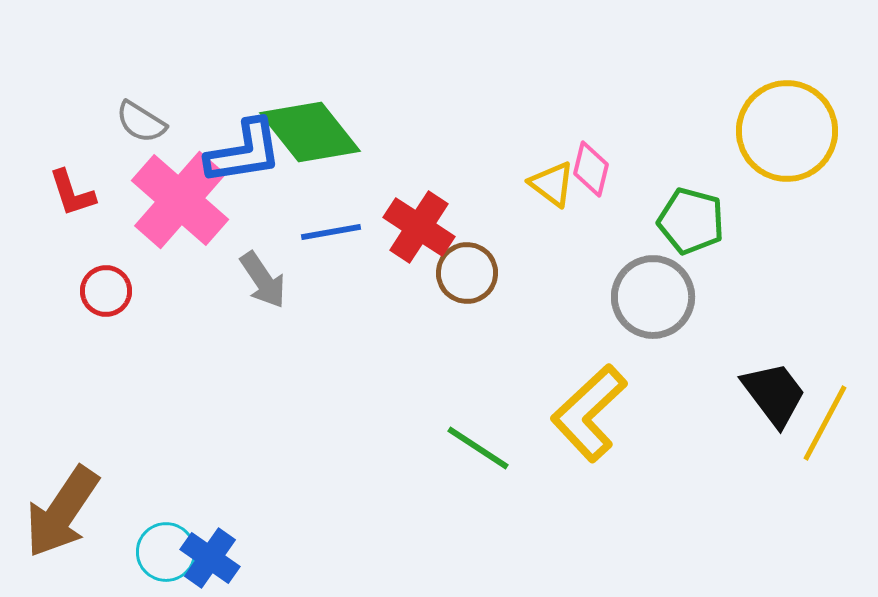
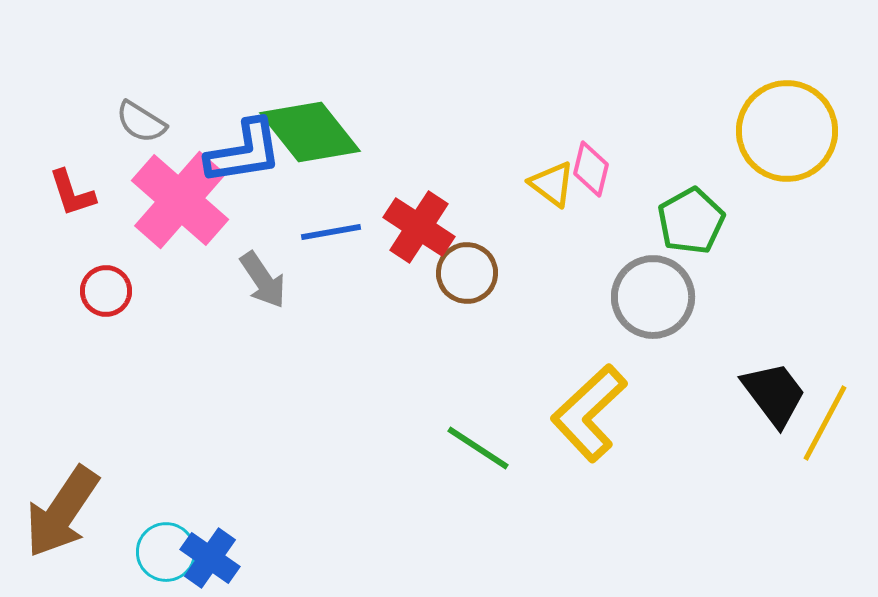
green pentagon: rotated 28 degrees clockwise
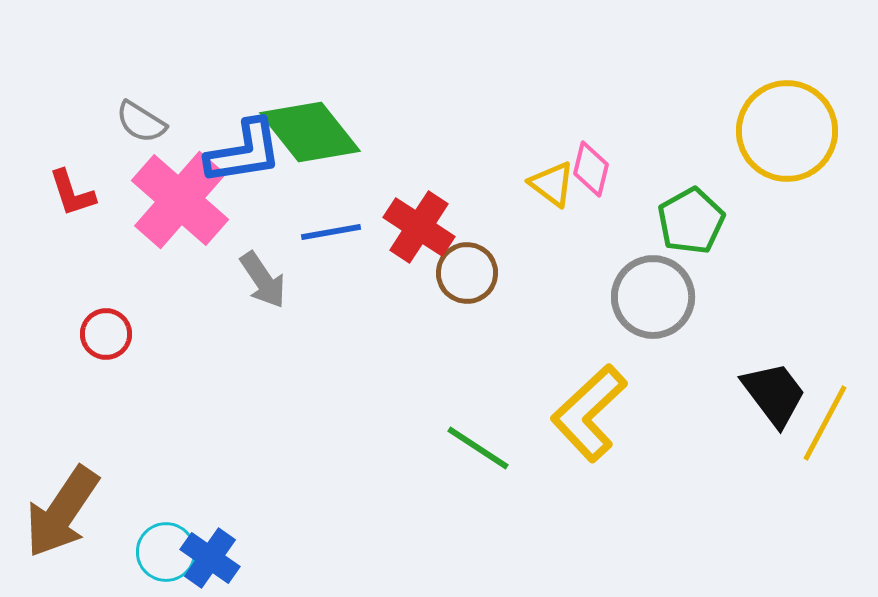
red circle: moved 43 px down
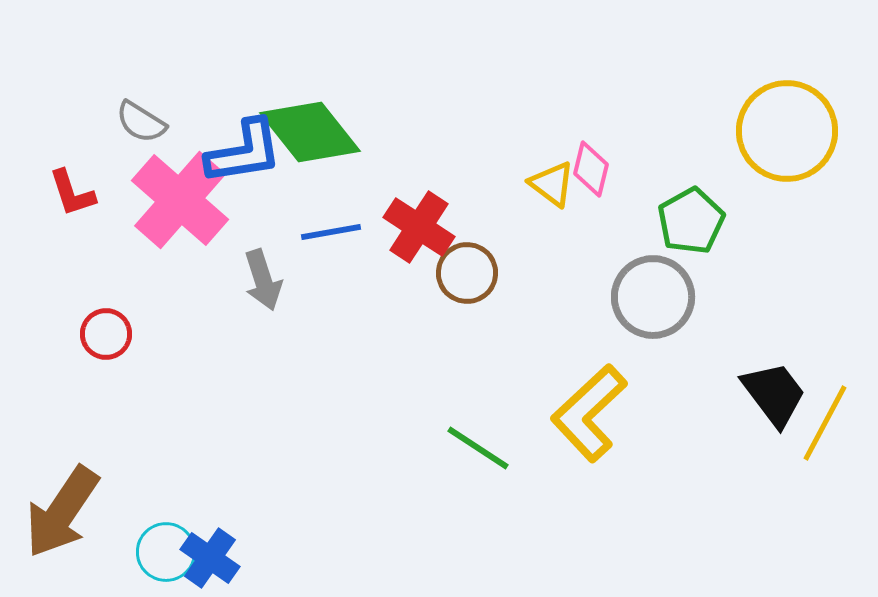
gray arrow: rotated 16 degrees clockwise
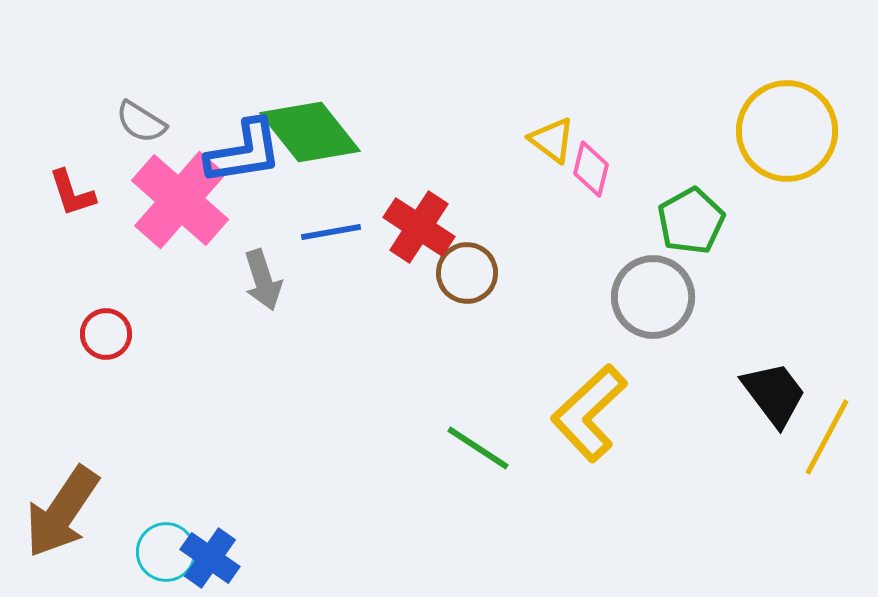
yellow triangle: moved 44 px up
yellow line: moved 2 px right, 14 px down
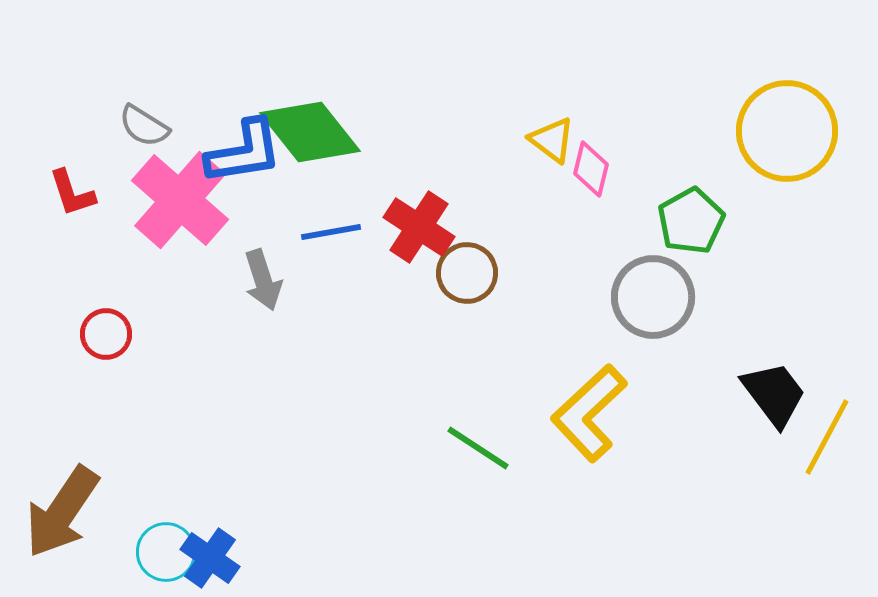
gray semicircle: moved 3 px right, 4 px down
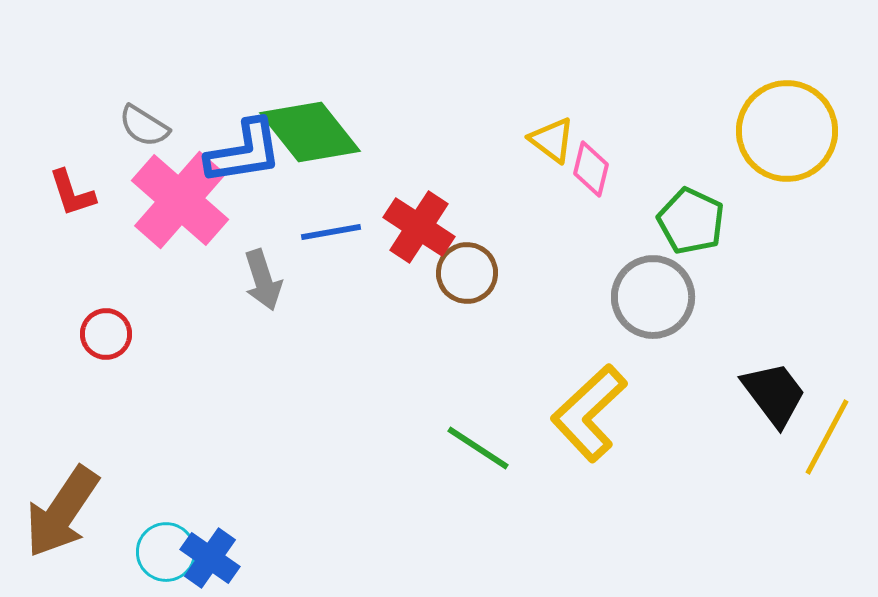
green pentagon: rotated 18 degrees counterclockwise
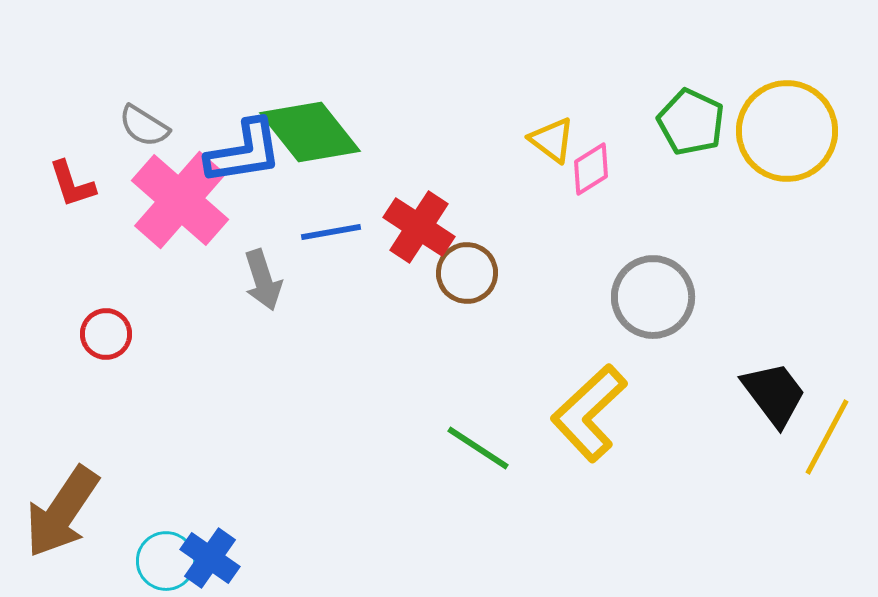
pink diamond: rotated 44 degrees clockwise
red L-shape: moved 9 px up
green pentagon: moved 99 px up
cyan circle: moved 9 px down
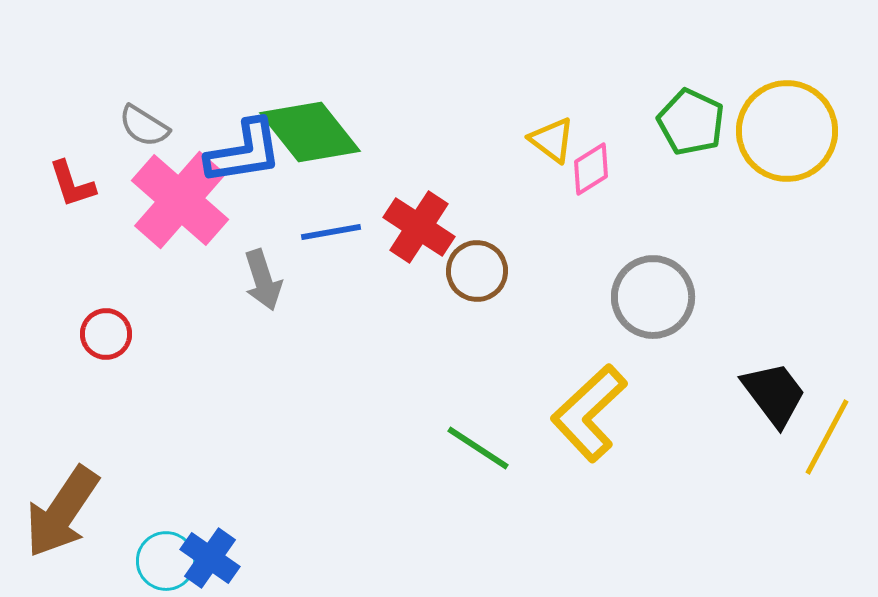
brown circle: moved 10 px right, 2 px up
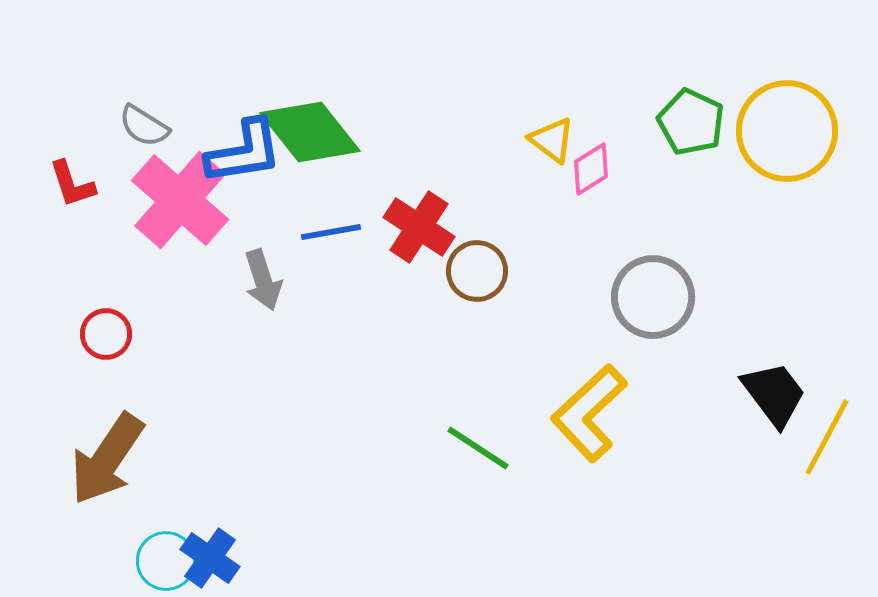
brown arrow: moved 45 px right, 53 px up
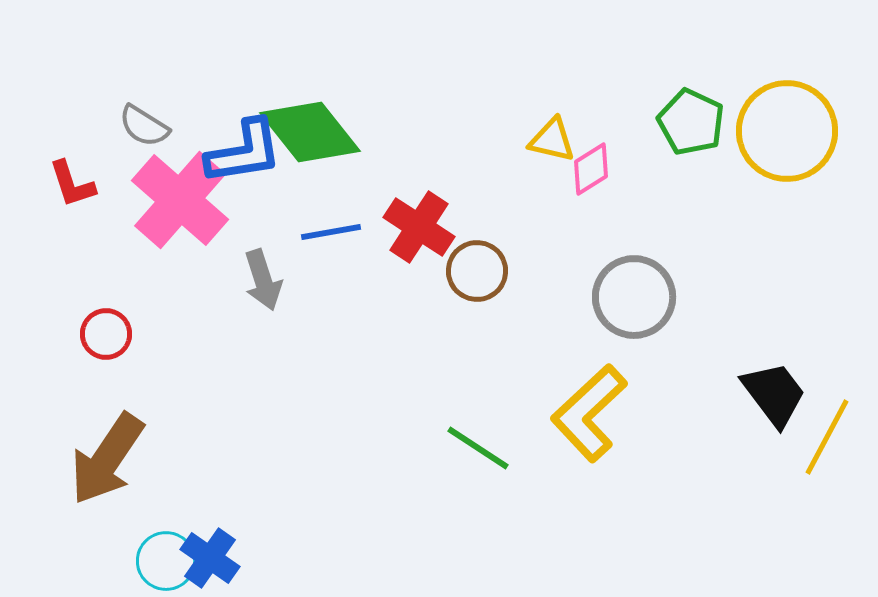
yellow triangle: rotated 24 degrees counterclockwise
gray circle: moved 19 px left
